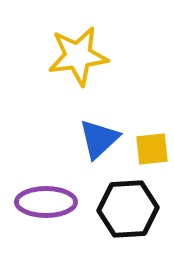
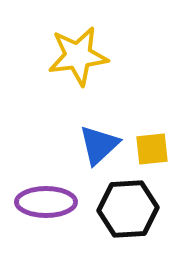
blue triangle: moved 6 px down
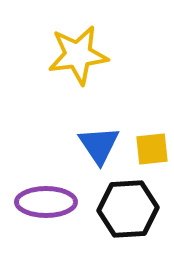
yellow star: moved 1 px up
blue triangle: rotated 21 degrees counterclockwise
